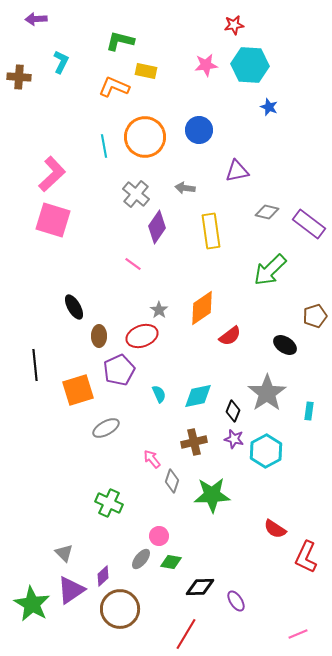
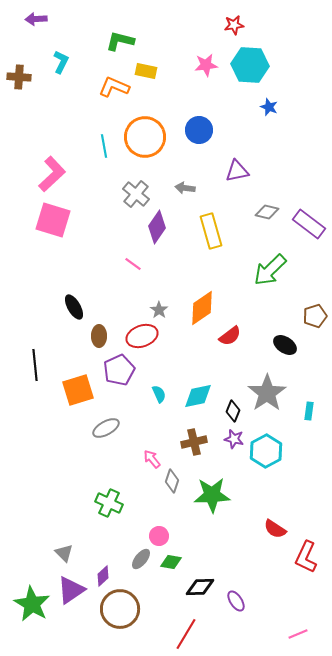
yellow rectangle at (211, 231): rotated 8 degrees counterclockwise
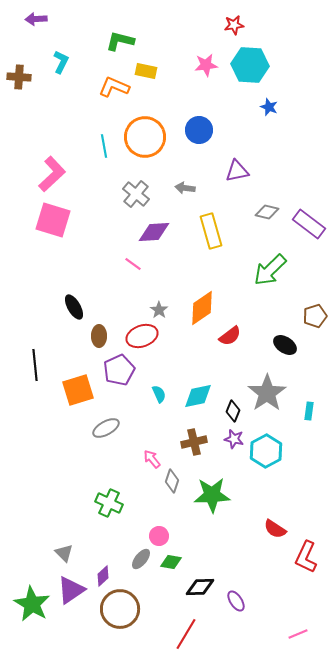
purple diamond at (157, 227): moved 3 px left, 5 px down; rotated 52 degrees clockwise
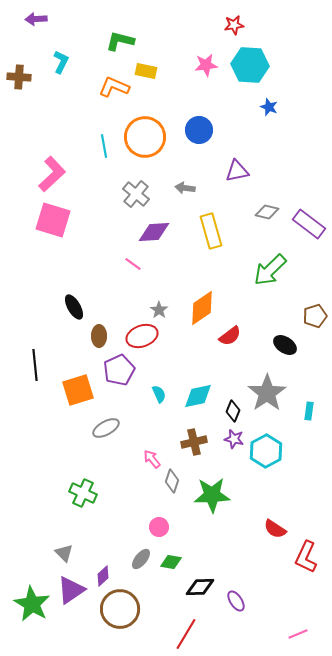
green cross at (109, 503): moved 26 px left, 10 px up
pink circle at (159, 536): moved 9 px up
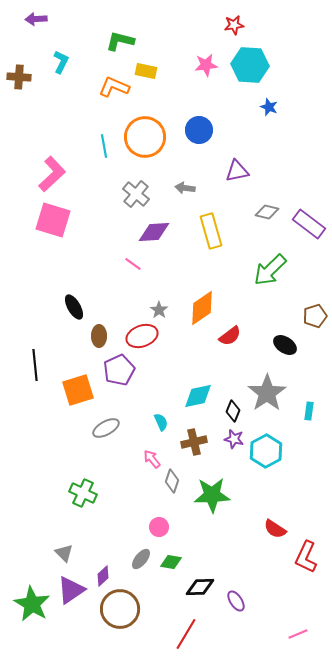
cyan semicircle at (159, 394): moved 2 px right, 28 px down
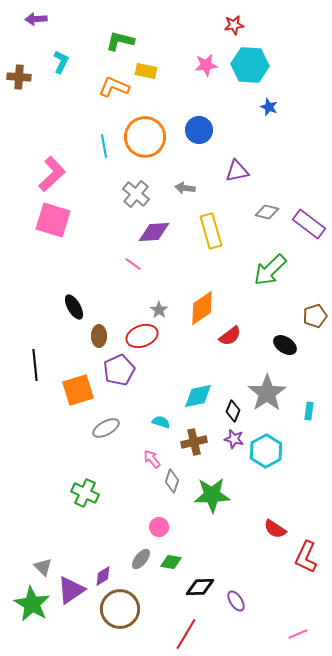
cyan semicircle at (161, 422): rotated 48 degrees counterclockwise
green cross at (83, 493): moved 2 px right
gray triangle at (64, 553): moved 21 px left, 14 px down
purple diamond at (103, 576): rotated 10 degrees clockwise
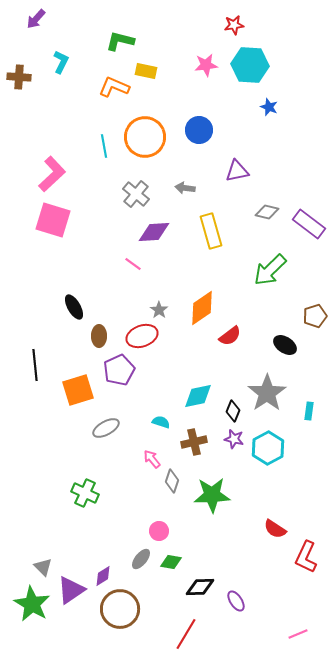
purple arrow at (36, 19): rotated 45 degrees counterclockwise
cyan hexagon at (266, 451): moved 2 px right, 3 px up
pink circle at (159, 527): moved 4 px down
